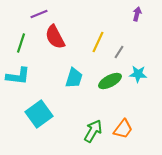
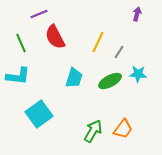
green line: rotated 42 degrees counterclockwise
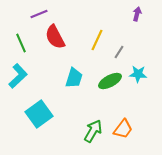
yellow line: moved 1 px left, 2 px up
cyan L-shape: rotated 50 degrees counterclockwise
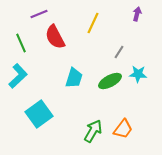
yellow line: moved 4 px left, 17 px up
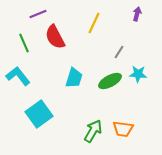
purple line: moved 1 px left
yellow line: moved 1 px right
green line: moved 3 px right
cyan L-shape: rotated 85 degrees counterclockwise
orange trapezoid: rotated 60 degrees clockwise
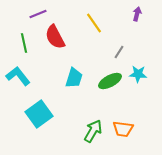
yellow line: rotated 60 degrees counterclockwise
green line: rotated 12 degrees clockwise
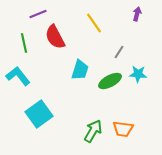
cyan trapezoid: moved 6 px right, 8 px up
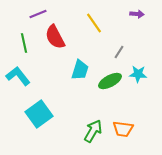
purple arrow: rotated 80 degrees clockwise
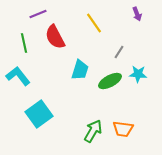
purple arrow: rotated 64 degrees clockwise
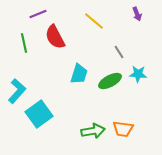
yellow line: moved 2 px up; rotated 15 degrees counterclockwise
gray line: rotated 64 degrees counterclockwise
cyan trapezoid: moved 1 px left, 4 px down
cyan L-shape: moved 1 px left, 15 px down; rotated 80 degrees clockwise
green arrow: rotated 50 degrees clockwise
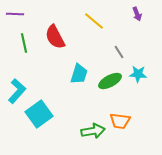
purple line: moved 23 px left; rotated 24 degrees clockwise
orange trapezoid: moved 3 px left, 8 px up
